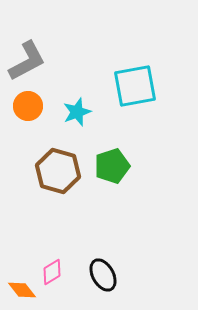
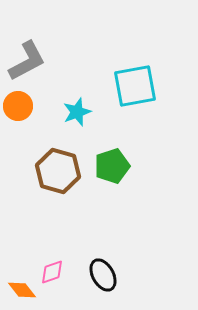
orange circle: moved 10 px left
pink diamond: rotated 12 degrees clockwise
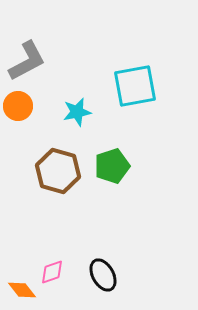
cyan star: rotated 8 degrees clockwise
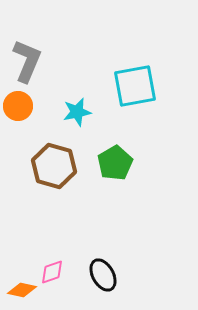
gray L-shape: rotated 39 degrees counterclockwise
green pentagon: moved 3 px right, 3 px up; rotated 12 degrees counterclockwise
brown hexagon: moved 4 px left, 5 px up
orange diamond: rotated 40 degrees counterclockwise
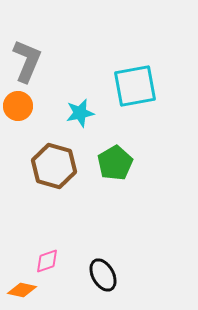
cyan star: moved 3 px right, 1 px down
pink diamond: moved 5 px left, 11 px up
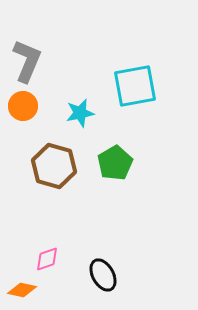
orange circle: moved 5 px right
pink diamond: moved 2 px up
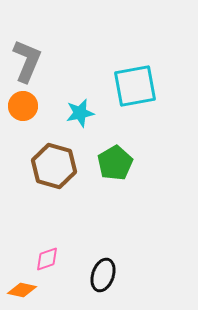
black ellipse: rotated 48 degrees clockwise
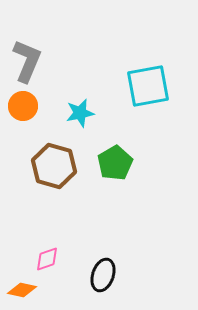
cyan square: moved 13 px right
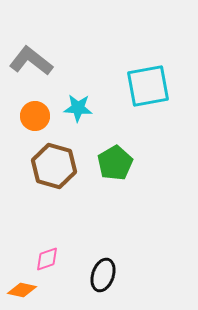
gray L-shape: moved 4 px right; rotated 75 degrees counterclockwise
orange circle: moved 12 px right, 10 px down
cyan star: moved 2 px left, 5 px up; rotated 16 degrees clockwise
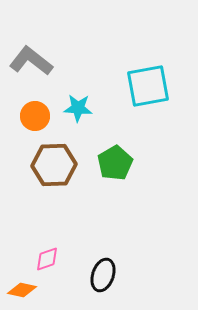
brown hexagon: moved 1 px up; rotated 18 degrees counterclockwise
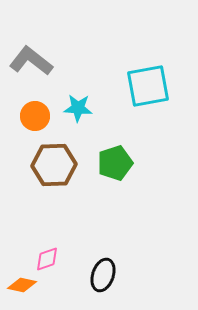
green pentagon: rotated 12 degrees clockwise
orange diamond: moved 5 px up
